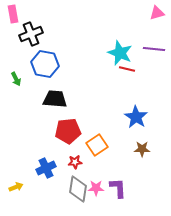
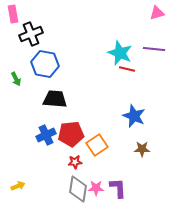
blue star: moved 2 px left, 1 px up; rotated 10 degrees counterclockwise
red pentagon: moved 3 px right, 3 px down
blue cross: moved 33 px up
yellow arrow: moved 2 px right, 1 px up
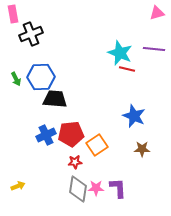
blue hexagon: moved 4 px left, 13 px down; rotated 12 degrees counterclockwise
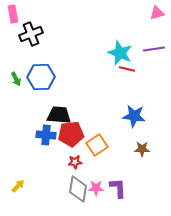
purple line: rotated 15 degrees counterclockwise
black trapezoid: moved 4 px right, 16 px down
blue star: rotated 15 degrees counterclockwise
blue cross: rotated 30 degrees clockwise
yellow arrow: rotated 24 degrees counterclockwise
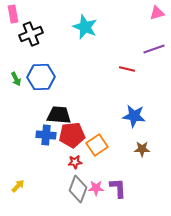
purple line: rotated 10 degrees counterclockwise
cyan star: moved 35 px left, 26 px up
red pentagon: moved 1 px right, 1 px down
gray diamond: rotated 12 degrees clockwise
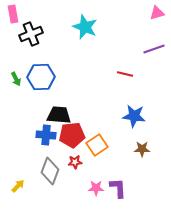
red line: moved 2 px left, 5 px down
gray diamond: moved 28 px left, 18 px up
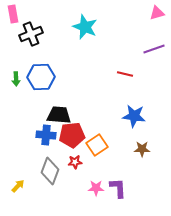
green arrow: rotated 24 degrees clockwise
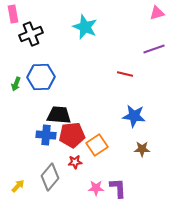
green arrow: moved 5 px down; rotated 24 degrees clockwise
gray diamond: moved 6 px down; rotated 20 degrees clockwise
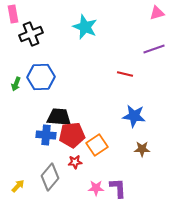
black trapezoid: moved 2 px down
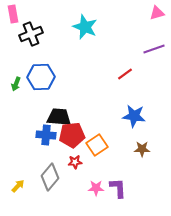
red line: rotated 49 degrees counterclockwise
